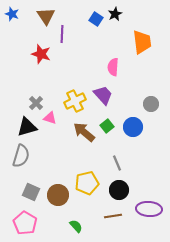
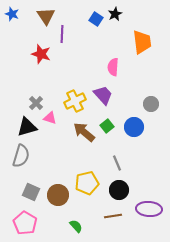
blue circle: moved 1 px right
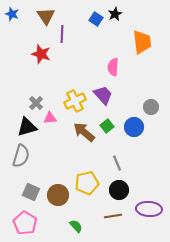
gray circle: moved 3 px down
pink triangle: rotated 24 degrees counterclockwise
